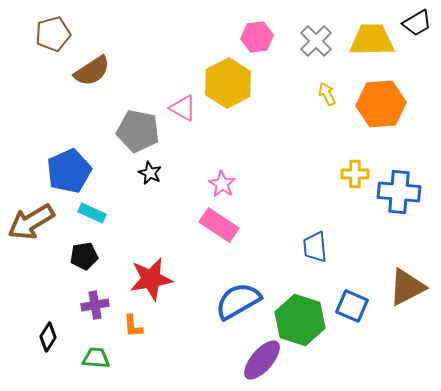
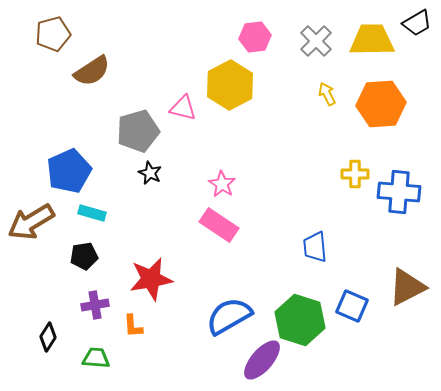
pink hexagon: moved 2 px left
yellow hexagon: moved 2 px right, 2 px down
pink triangle: rotated 16 degrees counterclockwise
gray pentagon: rotated 27 degrees counterclockwise
cyan rectangle: rotated 8 degrees counterclockwise
blue semicircle: moved 9 px left, 15 px down
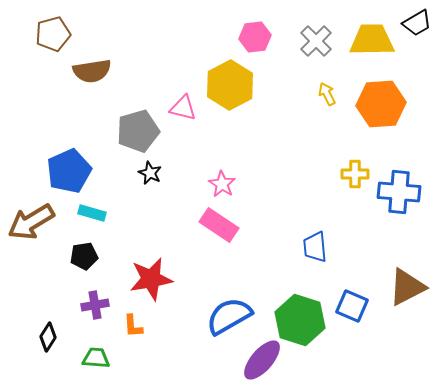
brown semicircle: rotated 24 degrees clockwise
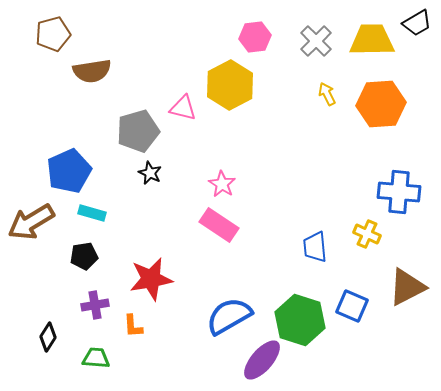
yellow cross: moved 12 px right, 60 px down; rotated 24 degrees clockwise
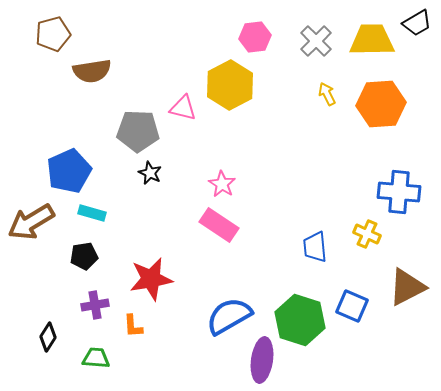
gray pentagon: rotated 18 degrees clockwise
purple ellipse: rotated 33 degrees counterclockwise
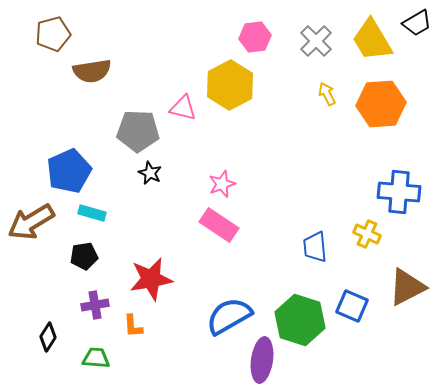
yellow trapezoid: rotated 120 degrees counterclockwise
pink star: rotated 20 degrees clockwise
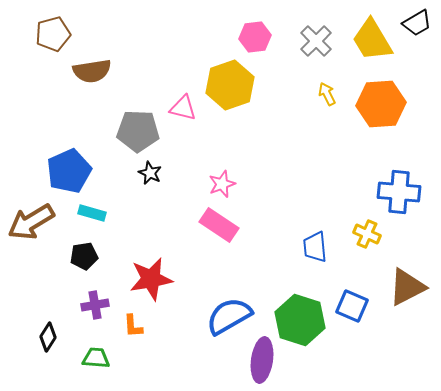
yellow hexagon: rotated 9 degrees clockwise
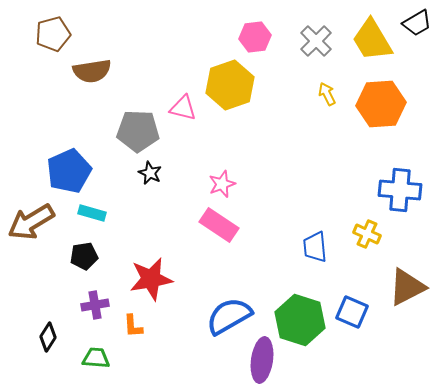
blue cross: moved 1 px right, 2 px up
blue square: moved 6 px down
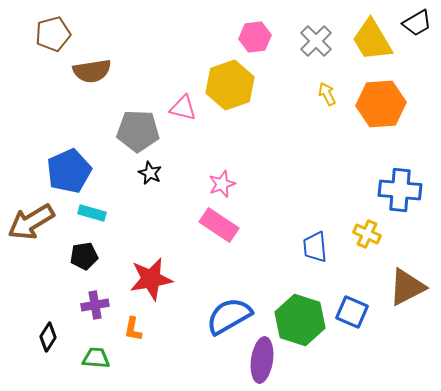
orange L-shape: moved 3 px down; rotated 15 degrees clockwise
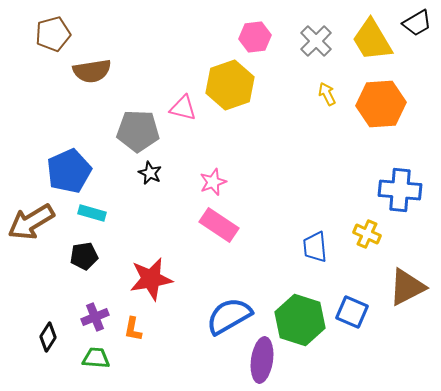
pink star: moved 9 px left, 2 px up
purple cross: moved 12 px down; rotated 12 degrees counterclockwise
